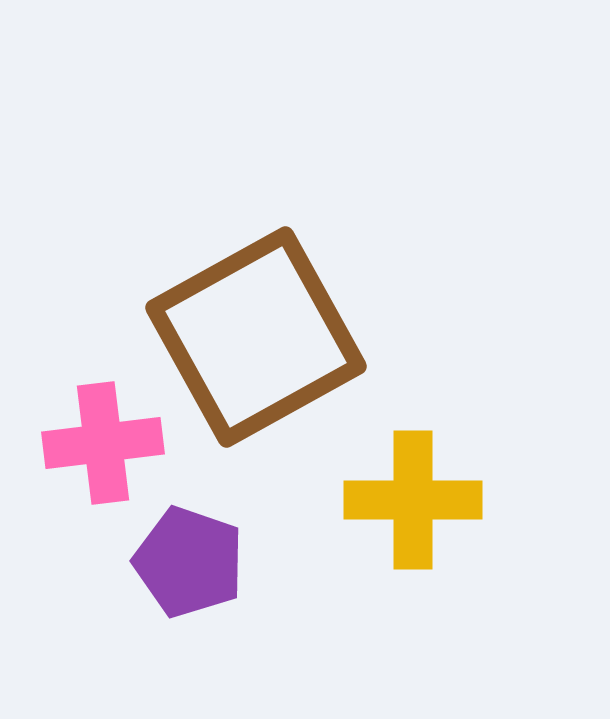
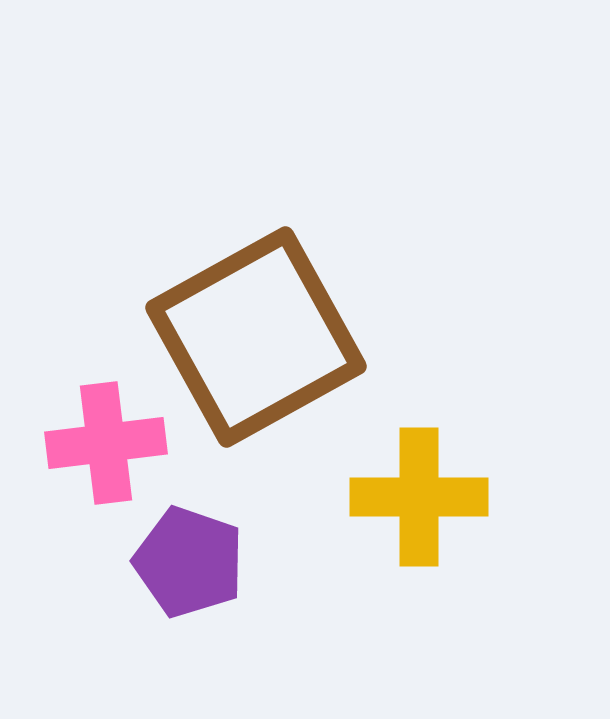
pink cross: moved 3 px right
yellow cross: moved 6 px right, 3 px up
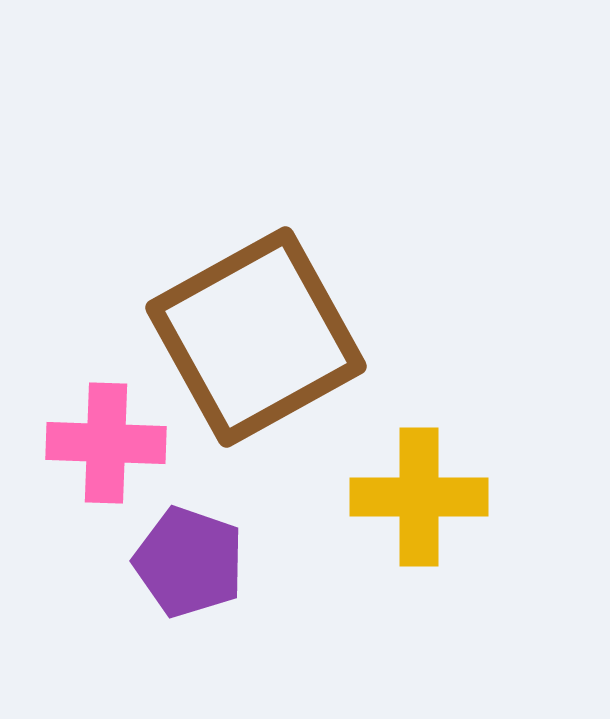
pink cross: rotated 9 degrees clockwise
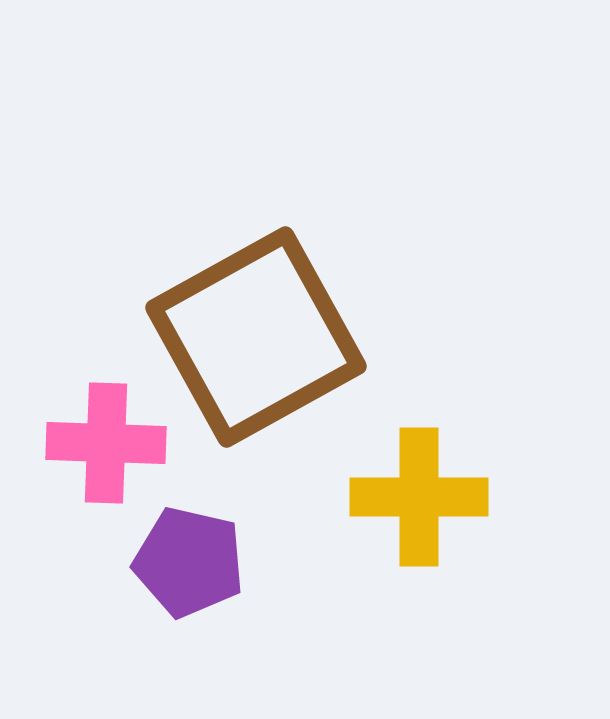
purple pentagon: rotated 6 degrees counterclockwise
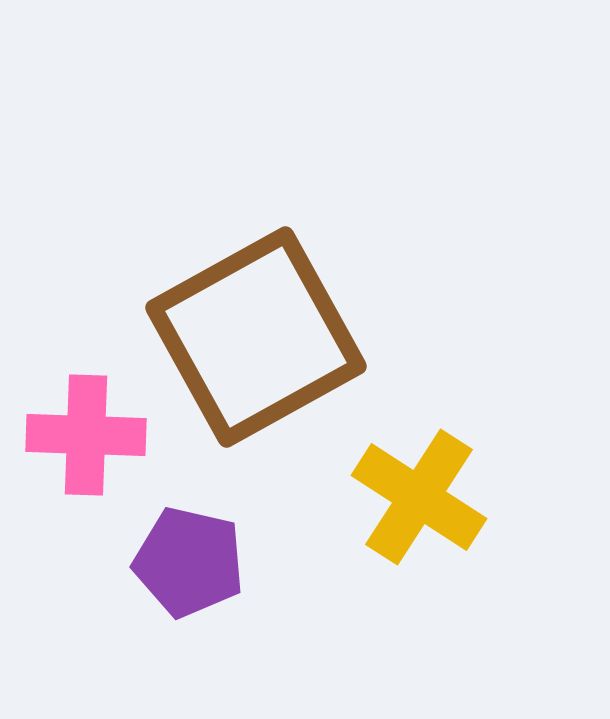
pink cross: moved 20 px left, 8 px up
yellow cross: rotated 33 degrees clockwise
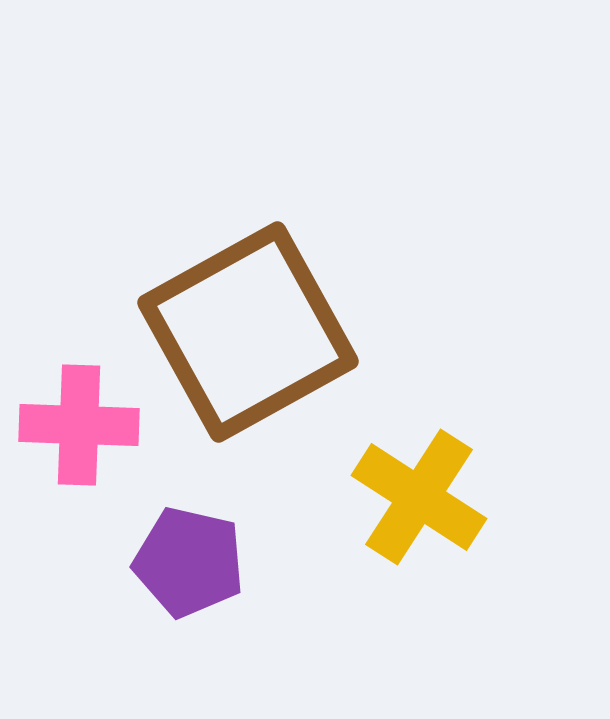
brown square: moved 8 px left, 5 px up
pink cross: moved 7 px left, 10 px up
